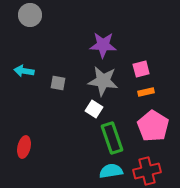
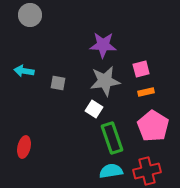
gray star: moved 2 px right; rotated 16 degrees counterclockwise
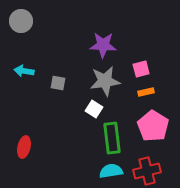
gray circle: moved 9 px left, 6 px down
green rectangle: rotated 12 degrees clockwise
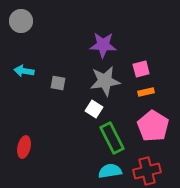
green rectangle: rotated 20 degrees counterclockwise
cyan semicircle: moved 1 px left
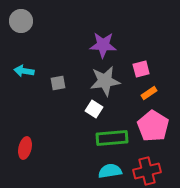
gray square: rotated 21 degrees counterclockwise
orange rectangle: moved 3 px right, 1 px down; rotated 21 degrees counterclockwise
green rectangle: rotated 68 degrees counterclockwise
red ellipse: moved 1 px right, 1 px down
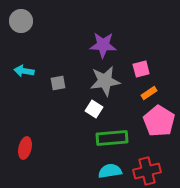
pink pentagon: moved 6 px right, 5 px up
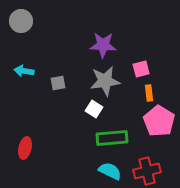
orange rectangle: rotated 63 degrees counterclockwise
cyan semicircle: rotated 35 degrees clockwise
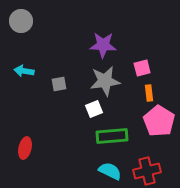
pink square: moved 1 px right, 1 px up
gray square: moved 1 px right, 1 px down
white square: rotated 36 degrees clockwise
green rectangle: moved 2 px up
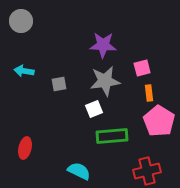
cyan semicircle: moved 31 px left
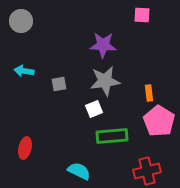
pink square: moved 53 px up; rotated 18 degrees clockwise
